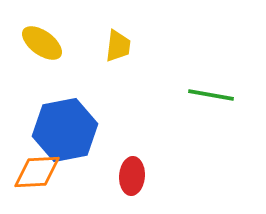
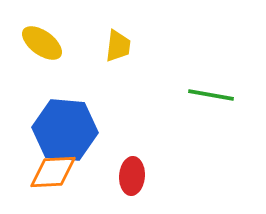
blue hexagon: rotated 16 degrees clockwise
orange diamond: moved 16 px right
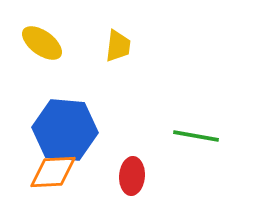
green line: moved 15 px left, 41 px down
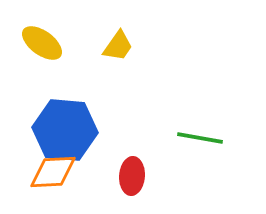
yellow trapezoid: rotated 28 degrees clockwise
green line: moved 4 px right, 2 px down
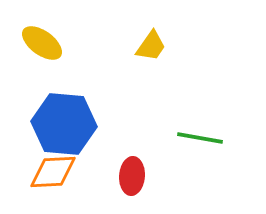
yellow trapezoid: moved 33 px right
blue hexagon: moved 1 px left, 6 px up
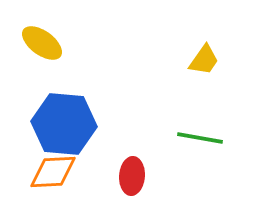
yellow trapezoid: moved 53 px right, 14 px down
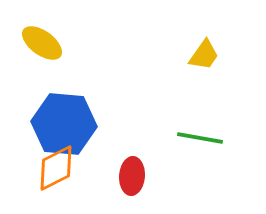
yellow trapezoid: moved 5 px up
orange diamond: moved 3 px right, 4 px up; rotated 24 degrees counterclockwise
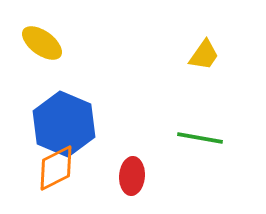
blue hexagon: rotated 18 degrees clockwise
